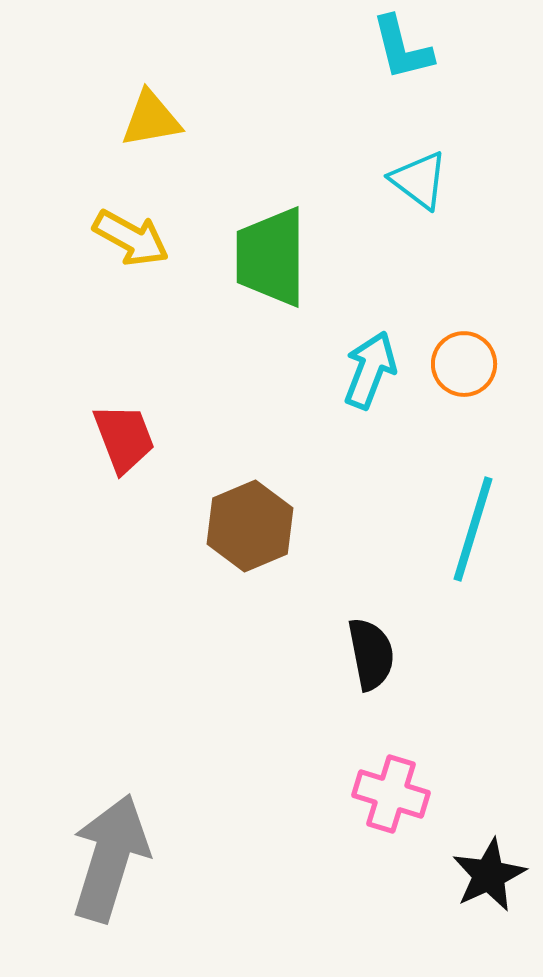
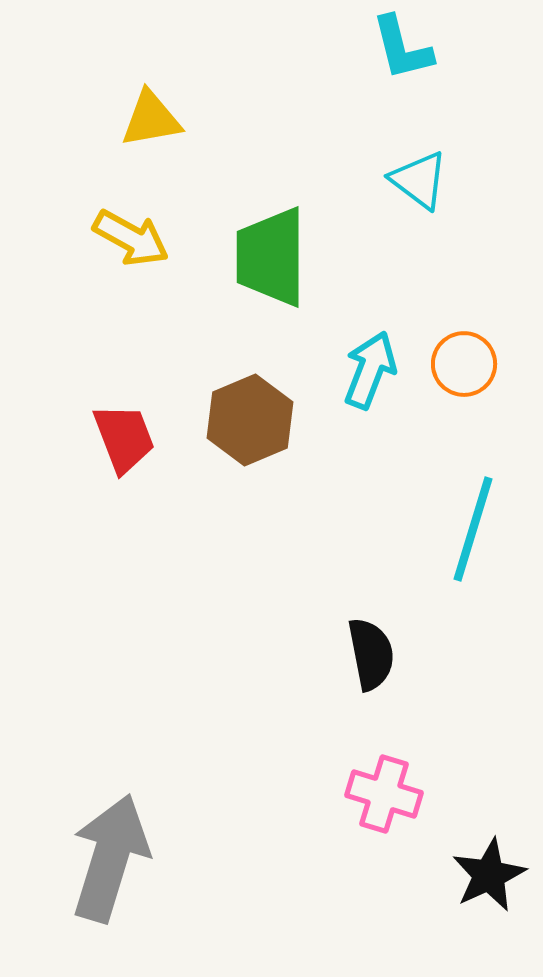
brown hexagon: moved 106 px up
pink cross: moved 7 px left
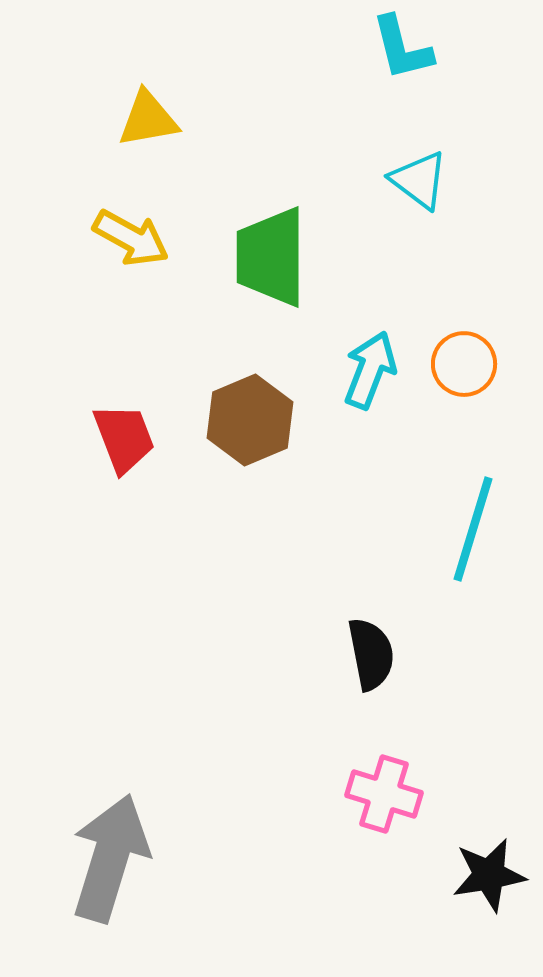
yellow triangle: moved 3 px left
black star: rotated 16 degrees clockwise
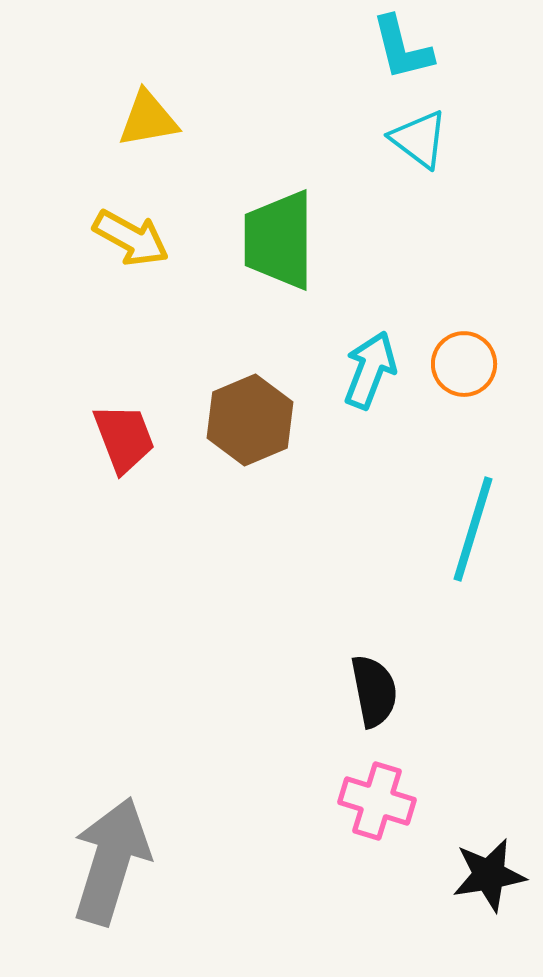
cyan triangle: moved 41 px up
green trapezoid: moved 8 px right, 17 px up
black semicircle: moved 3 px right, 37 px down
pink cross: moved 7 px left, 7 px down
gray arrow: moved 1 px right, 3 px down
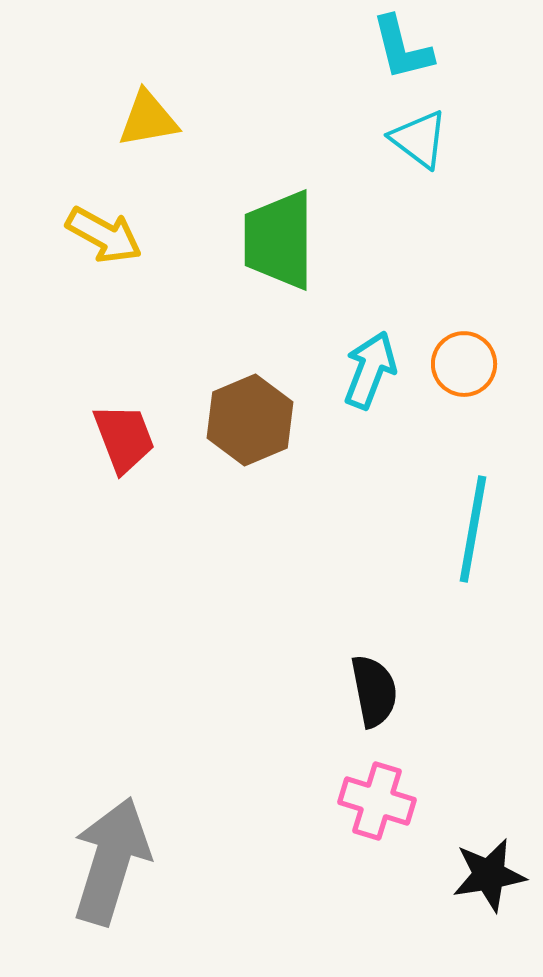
yellow arrow: moved 27 px left, 3 px up
cyan line: rotated 7 degrees counterclockwise
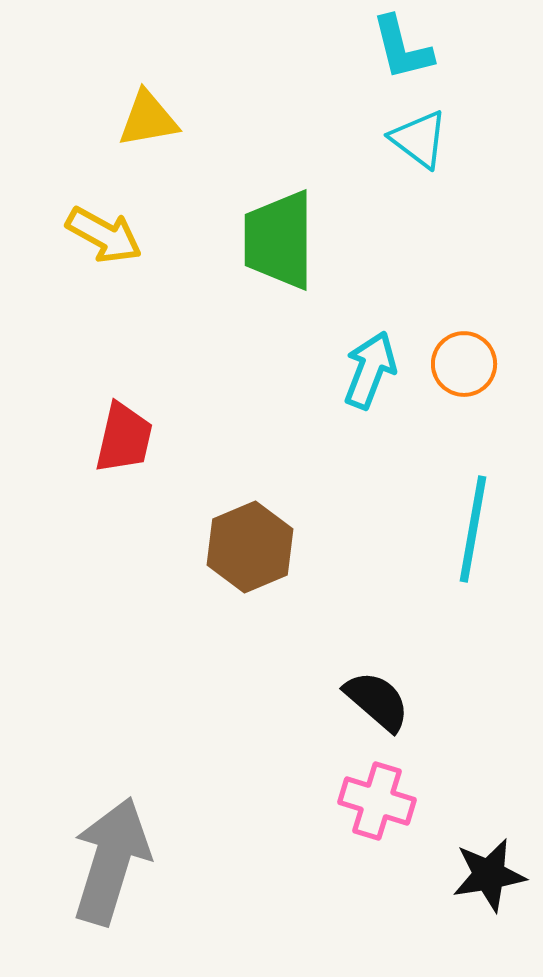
brown hexagon: moved 127 px down
red trapezoid: rotated 34 degrees clockwise
black semicircle: moved 3 px right, 10 px down; rotated 38 degrees counterclockwise
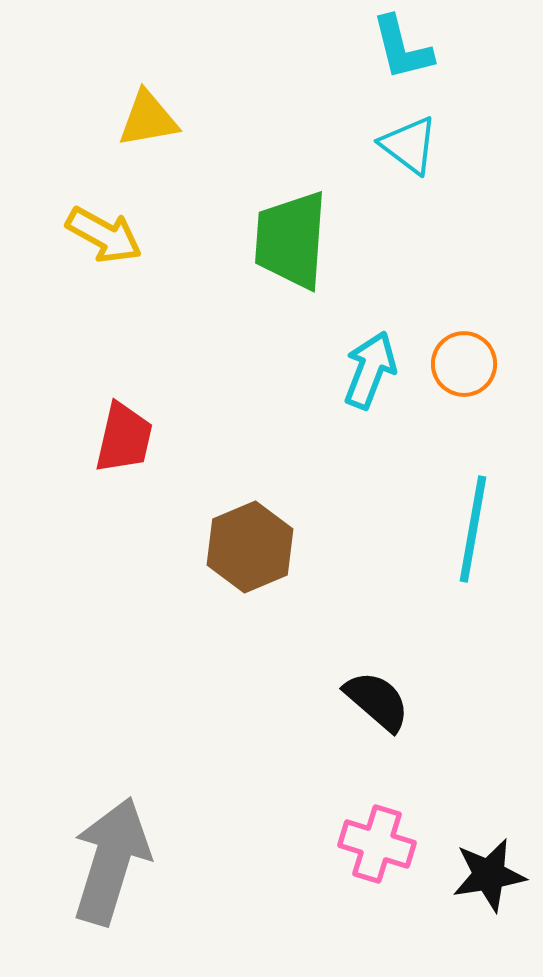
cyan triangle: moved 10 px left, 6 px down
green trapezoid: moved 12 px right; rotated 4 degrees clockwise
pink cross: moved 43 px down
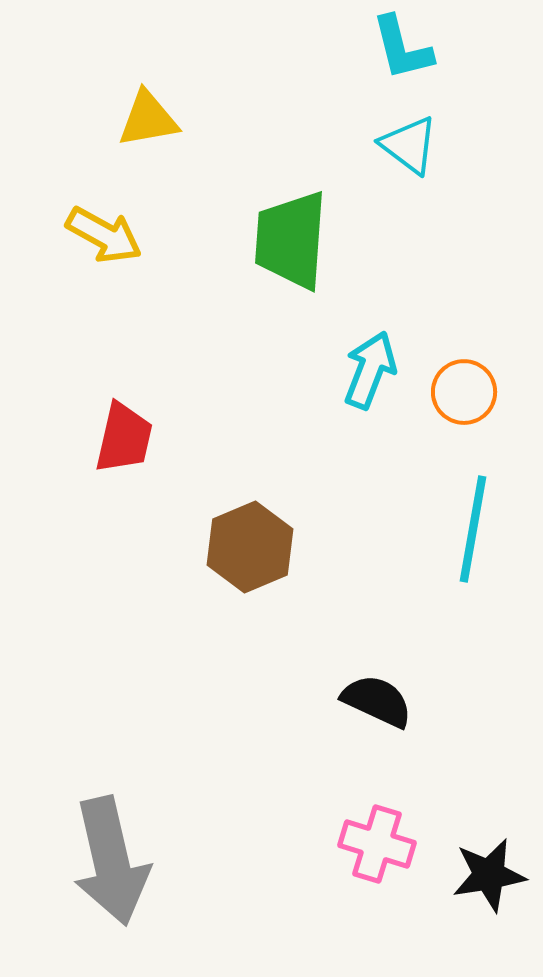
orange circle: moved 28 px down
black semicircle: rotated 16 degrees counterclockwise
gray arrow: rotated 150 degrees clockwise
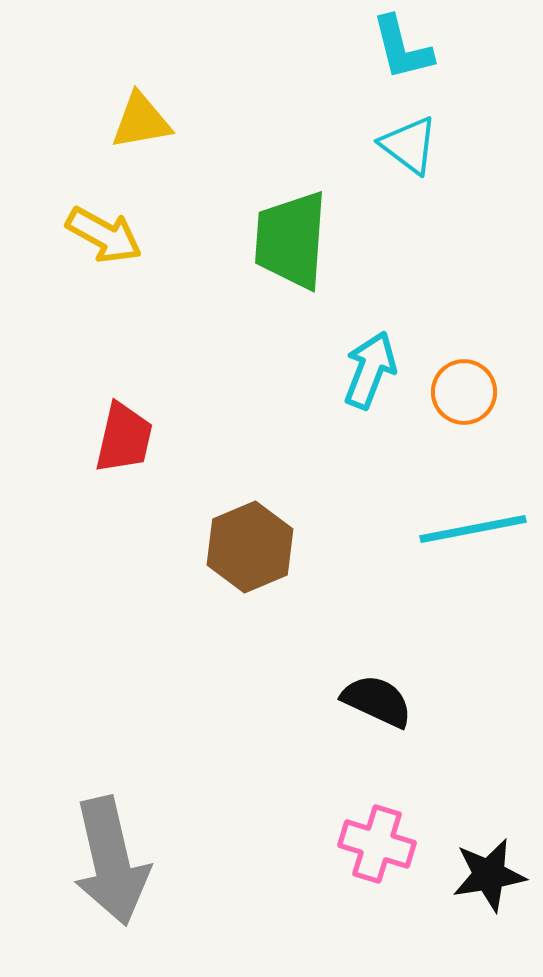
yellow triangle: moved 7 px left, 2 px down
cyan line: rotated 69 degrees clockwise
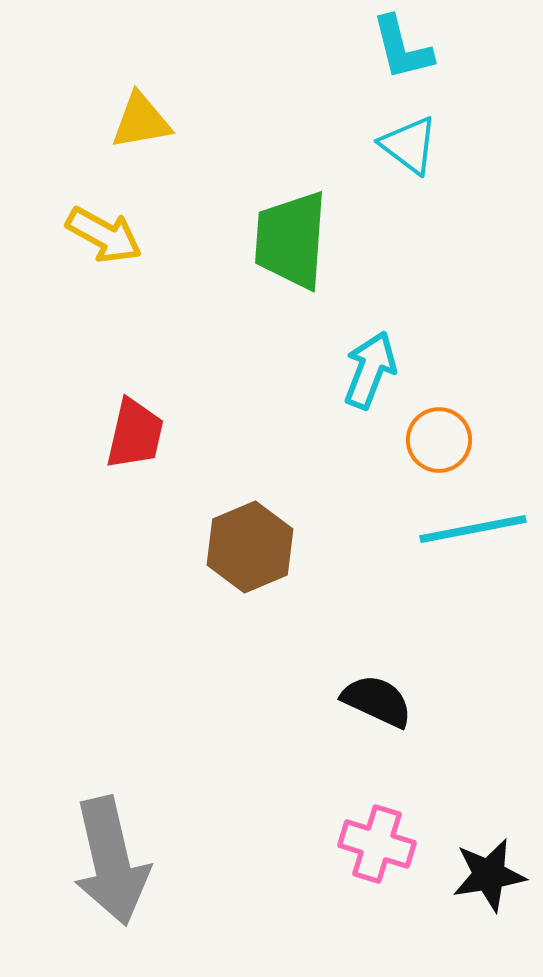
orange circle: moved 25 px left, 48 px down
red trapezoid: moved 11 px right, 4 px up
